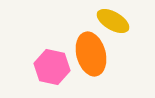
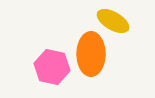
orange ellipse: rotated 15 degrees clockwise
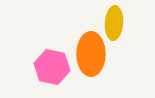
yellow ellipse: moved 1 px right, 2 px down; rotated 64 degrees clockwise
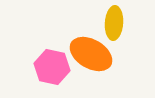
orange ellipse: rotated 60 degrees counterclockwise
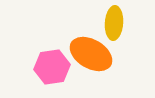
pink hexagon: rotated 20 degrees counterclockwise
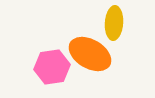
orange ellipse: moved 1 px left
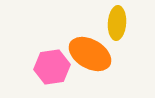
yellow ellipse: moved 3 px right
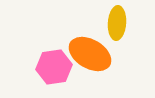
pink hexagon: moved 2 px right
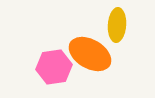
yellow ellipse: moved 2 px down
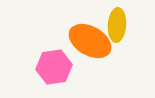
orange ellipse: moved 13 px up
